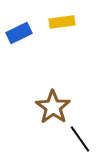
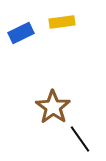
blue rectangle: moved 2 px right
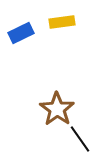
brown star: moved 4 px right, 2 px down
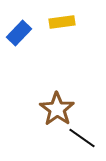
blue rectangle: moved 2 px left; rotated 20 degrees counterclockwise
black line: moved 2 px right, 1 px up; rotated 20 degrees counterclockwise
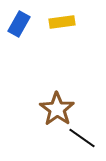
blue rectangle: moved 9 px up; rotated 15 degrees counterclockwise
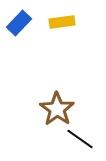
blue rectangle: moved 1 px up; rotated 15 degrees clockwise
black line: moved 2 px left, 1 px down
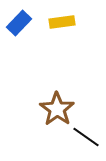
black line: moved 6 px right, 2 px up
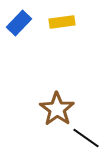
black line: moved 1 px down
